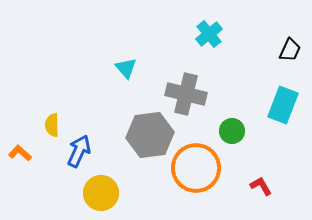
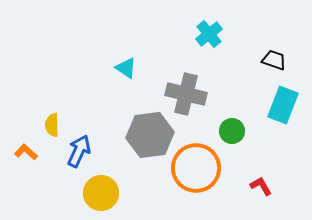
black trapezoid: moved 16 px left, 10 px down; rotated 95 degrees counterclockwise
cyan triangle: rotated 15 degrees counterclockwise
orange L-shape: moved 6 px right, 1 px up
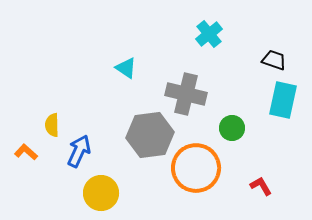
cyan rectangle: moved 5 px up; rotated 9 degrees counterclockwise
green circle: moved 3 px up
